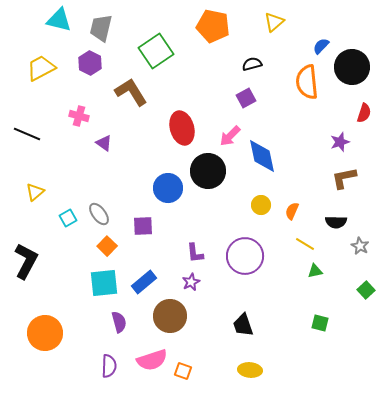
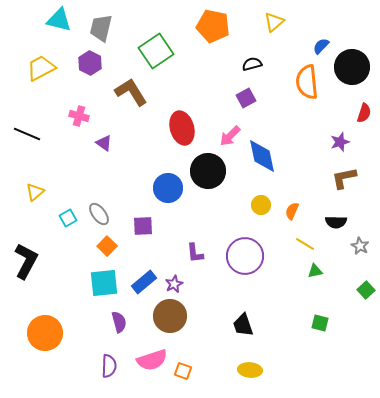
purple star at (191, 282): moved 17 px left, 2 px down
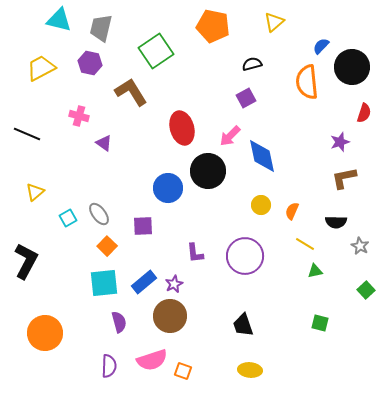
purple hexagon at (90, 63): rotated 15 degrees counterclockwise
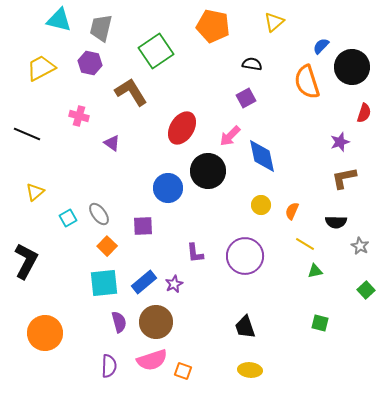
black semicircle at (252, 64): rotated 24 degrees clockwise
orange semicircle at (307, 82): rotated 12 degrees counterclockwise
red ellipse at (182, 128): rotated 48 degrees clockwise
purple triangle at (104, 143): moved 8 px right
brown circle at (170, 316): moved 14 px left, 6 px down
black trapezoid at (243, 325): moved 2 px right, 2 px down
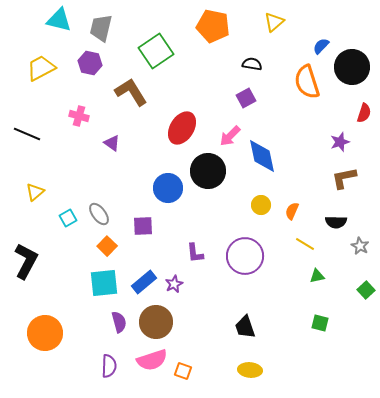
green triangle at (315, 271): moved 2 px right, 5 px down
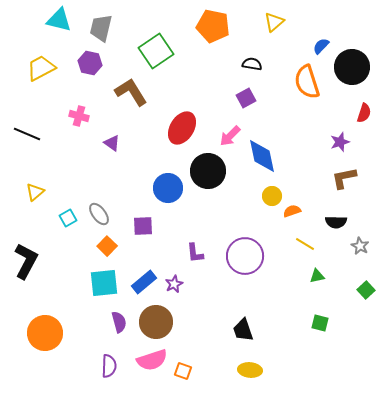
yellow circle at (261, 205): moved 11 px right, 9 px up
orange semicircle at (292, 211): rotated 48 degrees clockwise
black trapezoid at (245, 327): moved 2 px left, 3 px down
